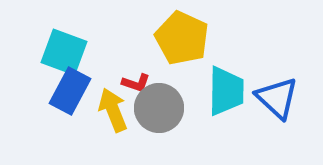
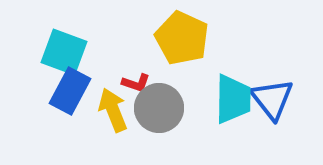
cyan trapezoid: moved 7 px right, 8 px down
blue triangle: moved 5 px left, 1 px down; rotated 9 degrees clockwise
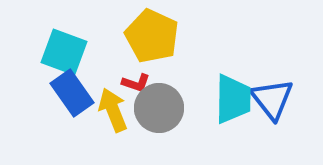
yellow pentagon: moved 30 px left, 2 px up
blue rectangle: moved 2 px right, 2 px down; rotated 63 degrees counterclockwise
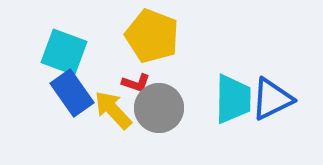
yellow pentagon: rotated 4 degrees counterclockwise
blue triangle: rotated 42 degrees clockwise
yellow arrow: rotated 21 degrees counterclockwise
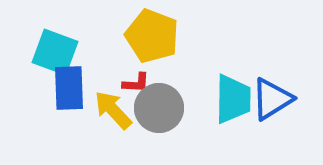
cyan square: moved 9 px left
red L-shape: rotated 16 degrees counterclockwise
blue rectangle: moved 3 px left, 5 px up; rotated 33 degrees clockwise
blue triangle: rotated 6 degrees counterclockwise
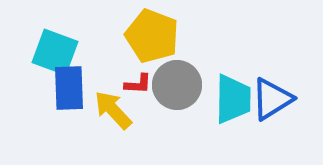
red L-shape: moved 2 px right, 1 px down
gray circle: moved 18 px right, 23 px up
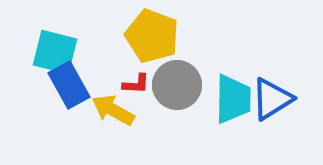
cyan square: rotated 6 degrees counterclockwise
red L-shape: moved 2 px left
blue rectangle: moved 3 px up; rotated 27 degrees counterclockwise
yellow arrow: rotated 18 degrees counterclockwise
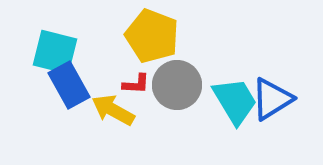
cyan trapezoid: moved 2 px right, 2 px down; rotated 32 degrees counterclockwise
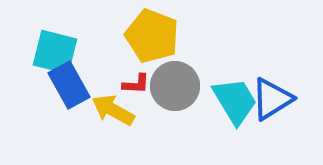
gray circle: moved 2 px left, 1 px down
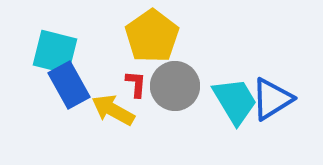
yellow pentagon: rotated 16 degrees clockwise
red L-shape: rotated 88 degrees counterclockwise
